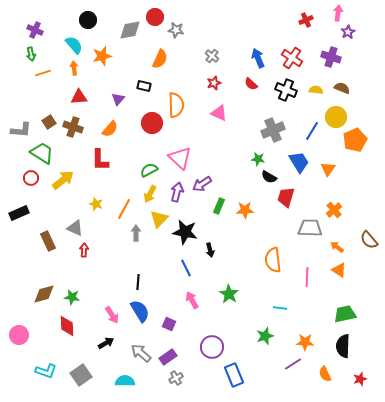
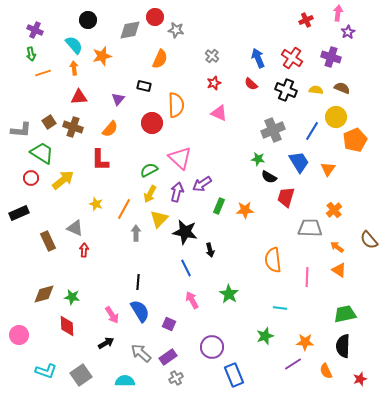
orange semicircle at (325, 374): moved 1 px right, 3 px up
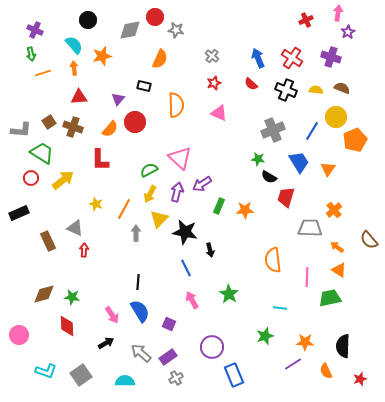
red circle at (152, 123): moved 17 px left, 1 px up
green trapezoid at (345, 314): moved 15 px left, 16 px up
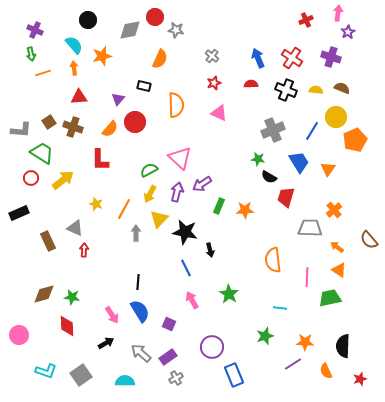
red semicircle at (251, 84): rotated 136 degrees clockwise
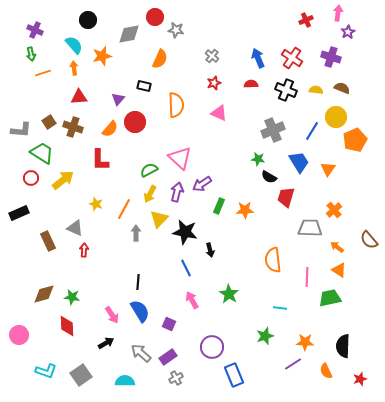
gray diamond at (130, 30): moved 1 px left, 4 px down
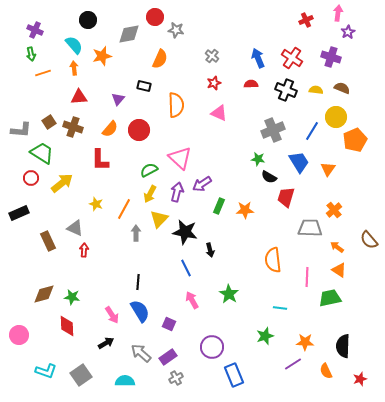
red circle at (135, 122): moved 4 px right, 8 px down
yellow arrow at (63, 180): moved 1 px left, 3 px down
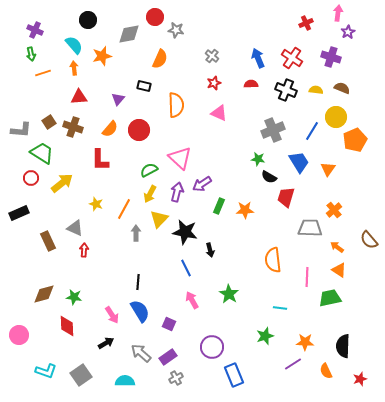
red cross at (306, 20): moved 3 px down
green star at (72, 297): moved 2 px right
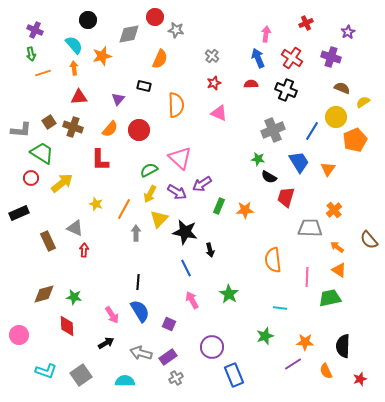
pink arrow at (338, 13): moved 72 px left, 21 px down
yellow semicircle at (316, 90): moved 47 px right, 12 px down; rotated 40 degrees counterclockwise
purple arrow at (177, 192): rotated 108 degrees clockwise
gray arrow at (141, 353): rotated 25 degrees counterclockwise
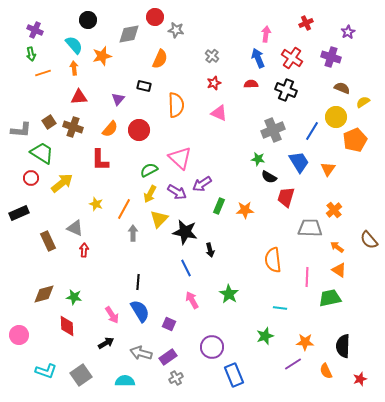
gray arrow at (136, 233): moved 3 px left
